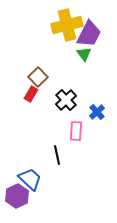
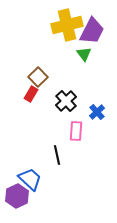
purple trapezoid: moved 3 px right, 3 px up
black cross: moved 1 px down
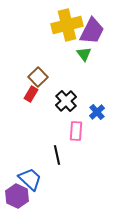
purple hexagon: rotated 10 degrees counterclockwise
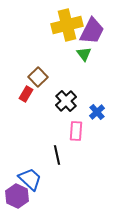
red rectangle: moved 5 px left
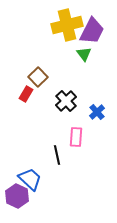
pink rectangle: moved 6 px down
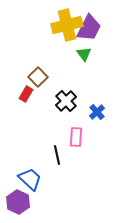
purple trapezoid: moved 3 px left, 3 px up
purple hexagon: moved 1 px right, 6 px down
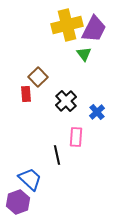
purple trapezoid: moved 5 px right, 1 px down
red rectangle: rotated 35 degrees counterclockwise
purple hexagon: rotated 15 degrees clockwise
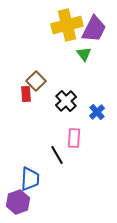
brown square: moved 2 px left, 4 px down
pink rectangle: moved 2 px left, 1 px down
black line: rotated 18 degrees counterclockwise
blue trapezoid: rotated 50 degrees clockwise
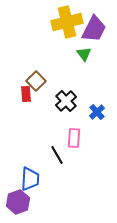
yellow cross: moved 3 px up
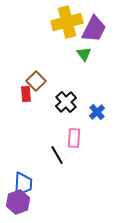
black cross: moved 1 px down
blue trapezoid: moved 7 px left, 5 px down
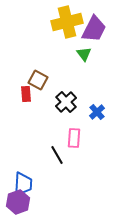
brown square: moved 2 px right, 1 px up; rotated 18 degrees counterclockwise
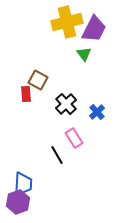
black cross: moved 2 px down
pink rectangle: rotated 36 degrees counterclockwise
